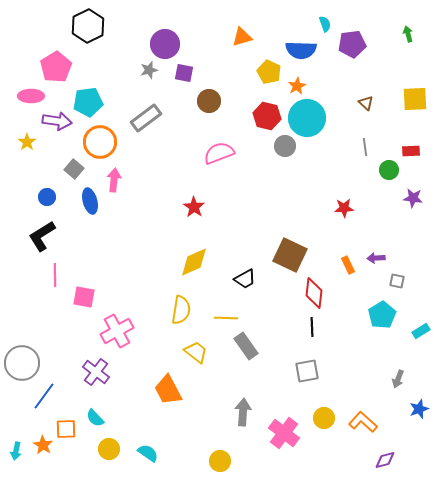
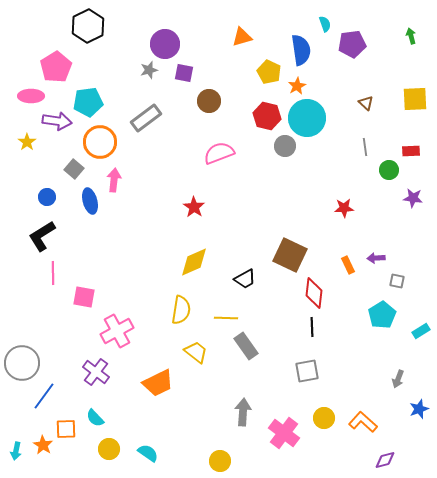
green arrow at (408, 34): moved 3 px right, 2 px down
blue semicircle at (301, 50): rotated 100 degrees counterclockwise
pink line at (55, 275): moved 2 px left, 2 px up
orange trapezoid at (168, 390): moved 10 px left, 7 px up; rotated 88 degrees counterclockwise
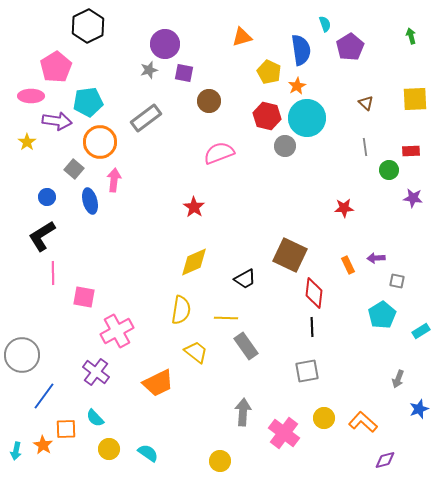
purple pentagon at (352, 44): moved 2 px left, 3 px down; rotated 24 degrees counterclockwise
gray circle at (22, 363): moved 8 px up
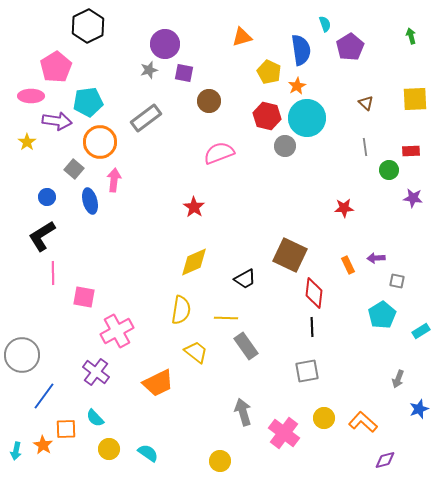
gray arrow at (243, 412): rotated 20 degrees counterclockwise
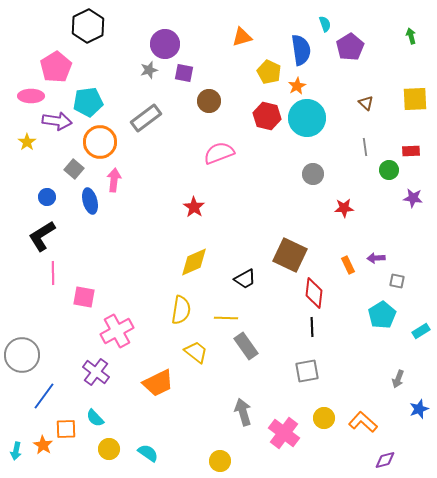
gray circle at (285, 146): moved 28 px right, 28 px down
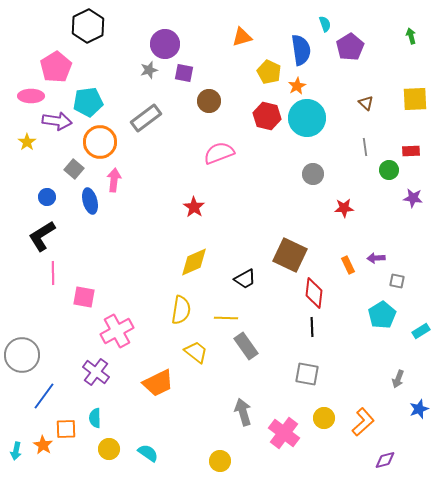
gray square at (307, 371): moved 3 px down; rotated 20 degrees clockwise
cyan semicircle at (95, 418): rotated 42 degrees clockwise
orange L-shape at (363, 422): rotated 96 degrees clockwise
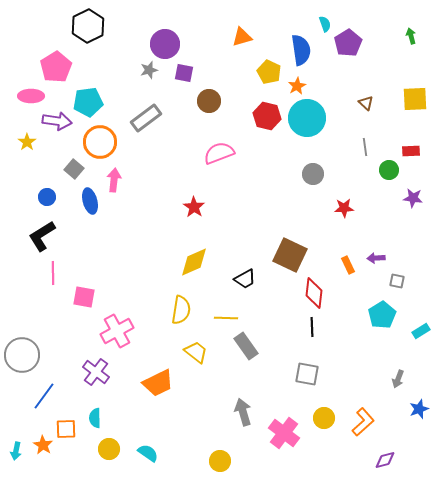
purple pentagon at (350, 47): moved 2 px left, 4 px up
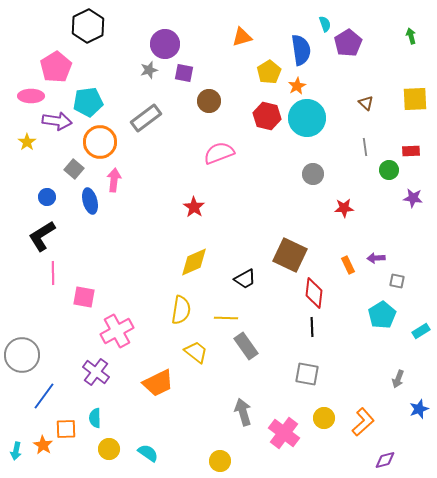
yellow pentagon at (269, 72): rotated 15 degrees clockwise
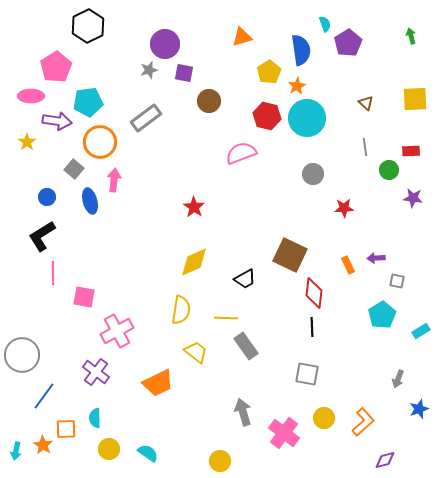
pink semicircle at (219, 153): moved 22 px right
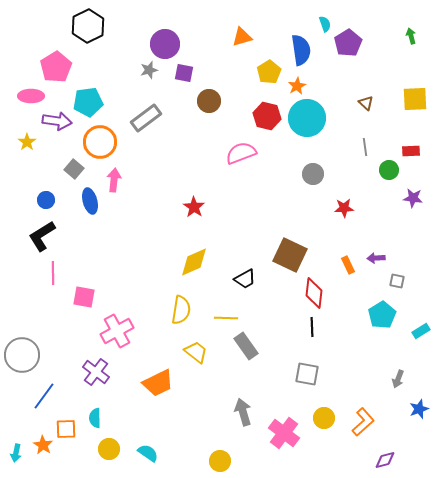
blue circle at (47, 197): moved 1 px left, 3 px down
cyan arrow at (16, 451): moved 2 px down
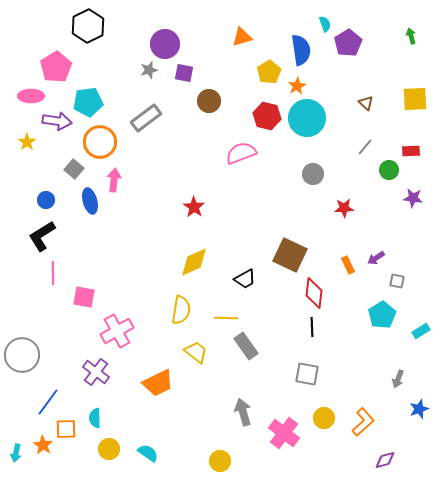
gray line at (365, 147): rotated 48 degrees clockwise
purple arrow at (376, 258): rotated 30 degrees counterclockwise
blue line at (44, 396): moved 4 px right, 6 px down
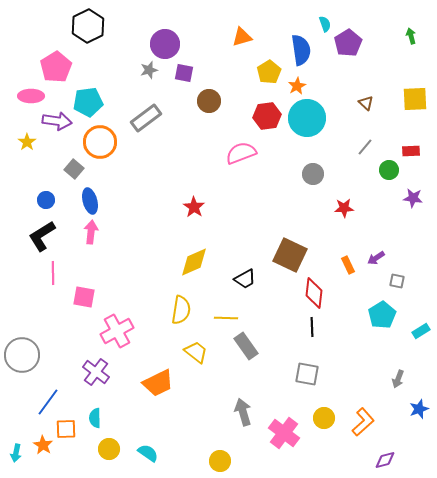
red hexagon at (267, 116): rotated 20 degrees counterclockwise
pink arrow at (114, 180): moved 23 px left, 52 px down
